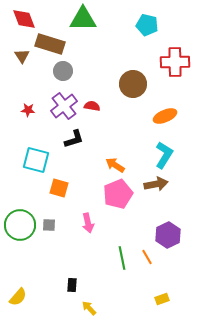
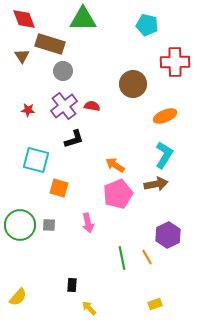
yellow rectangle: moved 7 px left, 5 px down
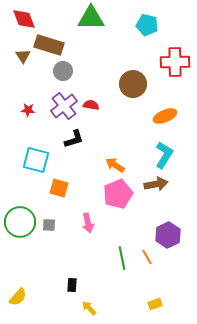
green triangle: moved 8 px right, 1 px up
brown rectangle: moved 1 px left, 1 px down
brown triangle: moved 1 px right
red semicircle: moved 1 px left, 1 px up
green circle: moved 3 px up
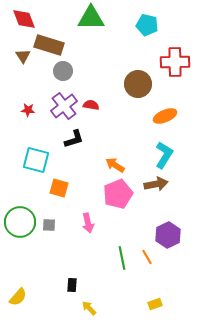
brown circle: moved 5 px right
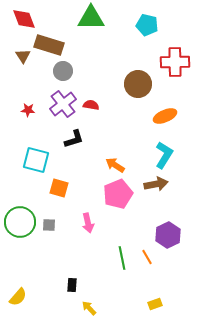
purple cross: moved 1 px left, 2 px up
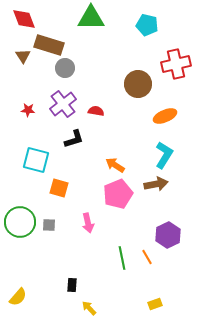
red cross: moved 1 px right, 2 px down; rotated 12 degrees counterclockwise
gray circle: moved 2 px right, 3 px up
red semicircle: moved 5 px right, 6 px down
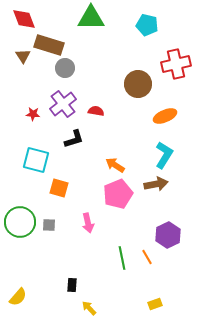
red star: moved 5 px right, 4 px down
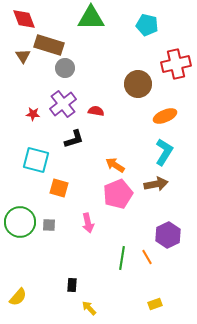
cyan L-shape: moved 3 px up
green line: rotated 20 degrees clockwise
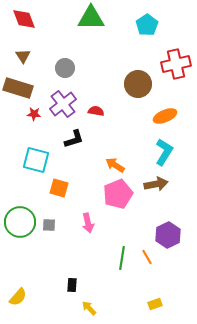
cyan pentagon: rotated 25 degrees clockwise
brown rectangle: moved 31 px left, 43 px down
red star: moved 1 px right
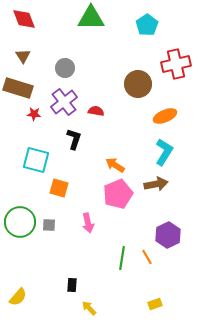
purple cross: moved 1 px right, 2 px up
black L-shape: rotated 55 degrees counterclockwise
